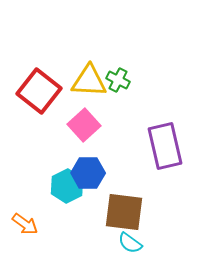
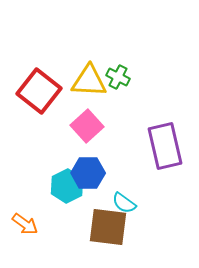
green cross: moved 3 px up
pink square: moved 3 px right, 1 px down
brown square: moved 16 px left, 15 px down
cyan semicircle: moved 6 px left, 40 px up
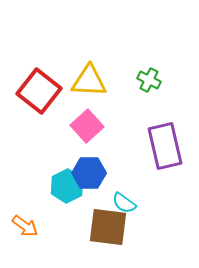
green cross: moved 31 px right, 3 px down
blue hexagon: moved 1 px right
orange arrow: moved 2 px down
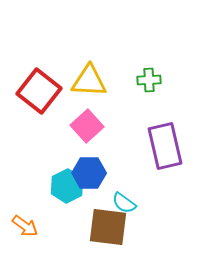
green cross: rotated 30 degrees counterclockwise
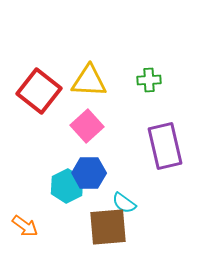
brown square: rotated 12 degrees counterclockwise
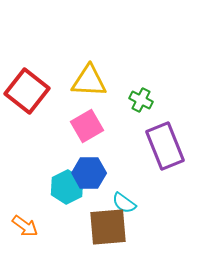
green cross: moved 8 px left, 20 px down; rotated 30 degrees clockwise
red square: moved 12 px left
pink square: rotated 12 degrees clockwise
purple rectangle: rotated 9 degrees counterclockwise
cyan hexagon: moved 1 px down
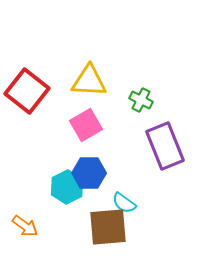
pink square: moved 1 px left, 1 px up
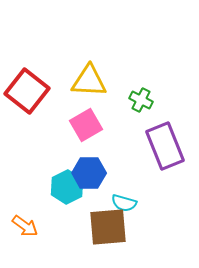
cyan semicircle: rotated 20 degrees counterclockwise
